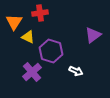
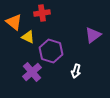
red cross: moved 2 px right
orange triangle: rotated 24 degrees counterclockwise
white arrow: rotated 80 degrees clockwise
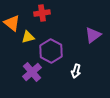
orange triangle: moved 2 px left, 1 px down
yellow triangle: rotated 40 degrees counterclockwise
purple hexagon: rotated 10 degrees clockwise
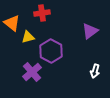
purple triangle: moved 3 px left, 4 px up
white arrow: moved 19 px right
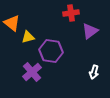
red cross: moved 29 px right
purple hexagon: rotated 20 degrees counterclockwise
white arrow: moved 1 px left, 1 px down
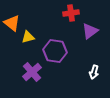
purple hexagon: moved 4 px right
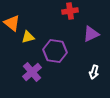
red cross: moved 1 px left, 2 px up
purple triangle: moved 1 px right, 3 px down; rotated 12 degrees clockwise
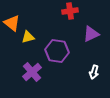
purple hexagon: moved 2 px right
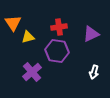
red cross: moved 11 px left, 16 px down
orange triangle: moved 1 px right; rotated 18 degrees clockwise
